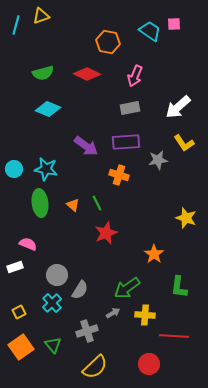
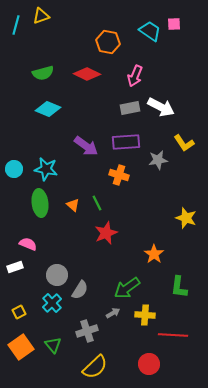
white arrow: moved 17 px left; rotated 112 degrees counterclockwise
red line: moved 1 px left, 1 px up
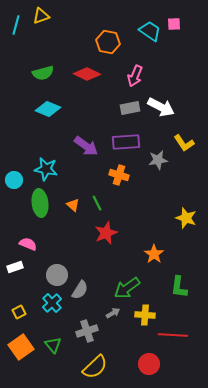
cyan circle: moved 11 px down
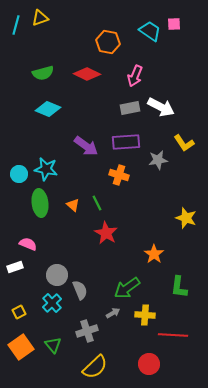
yellow triangle: moved 1 px left, 2 px down
cyan circle: moved 5 px right, 6 px up
red star: rotated 20 degrees counterclockwise
gray semicircle: rotated 54 degrees counterclockwise
